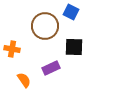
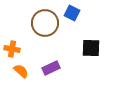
blue square: moved 1 px right, 1 px down
brown circle: moved 3 px up
black square: moved 17 px right, 1 px down
orange semicircle: moved 3 px left, 9 px up; rotated 14 degrees counterclockwise
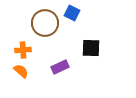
orange cross: moved 11 px right, 1 px down; rotated 14 degrees counterclockwise
purple rectangle: moved 9 px right, 1 px up
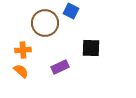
blue square: moved 1 px left, 2 px up
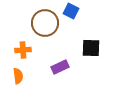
orange semicircle: moved 3 px left, 5 px down; rotated 42 degrees clockwise
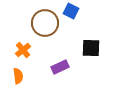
orange cross: rotated 35 degrees counterclockwise
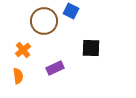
brown circle: moved 1 px left, 2 px up
purple rectangle: moved 5 px left, 1 px down
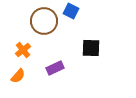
orange semicircle: rotated 49 degrees clockwise
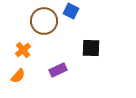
purple rectangle: moved 3 px right, 2 px down
